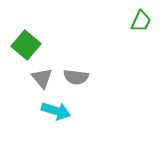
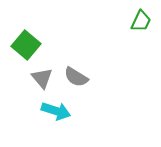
gray semicircle: rotated 25 degrees clockwise
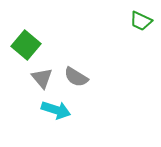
green trapezoid: rotated 90 degrees clockwise
cyan arrow: moved 1 px up
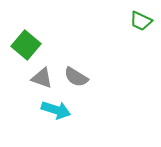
gray triangle: rotated 30 degrees counterclockwise
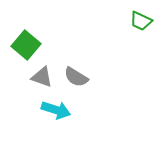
gray triangle: moved 1 px up
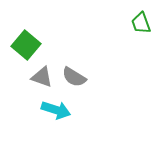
green trapezoid: moved 2 px down; rotated 45 degrees clockwise
gray semicircle: moved 2 px left
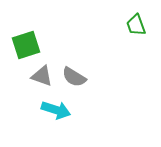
green trapezoid: moved 5 px left, 2 px down
green square: rotated 32 degrees clockwise
gray triangle: moved 1 px up
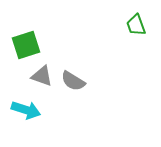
gray semicircle: moved 1 px left, 4 px down
cyan arrow: moved 30 px left
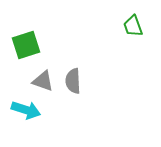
green trapezoid: moved 3 px left, 1 px down
gray triangle: moved 1 px right, 5 px down
gray semicircle: rotated 55 degrees clockwise
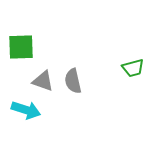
green trapezoid: moved 42 px down; rotated 85 degrees counterclockwise
green square: moved 5 px left, 2 px down; rotated 16 degrees clockwise
gray semicircle: rotated 10 degrees counterclockwise
